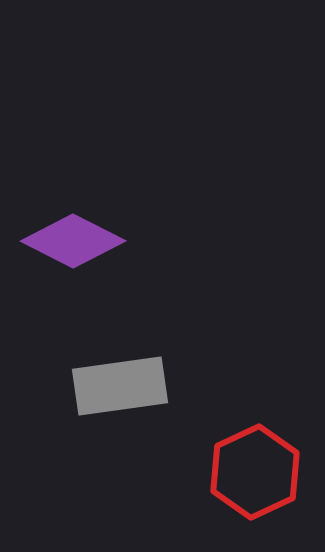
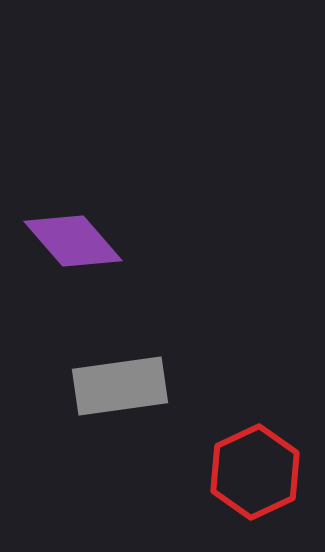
purple diamond: rotated 22 degrees clockwise
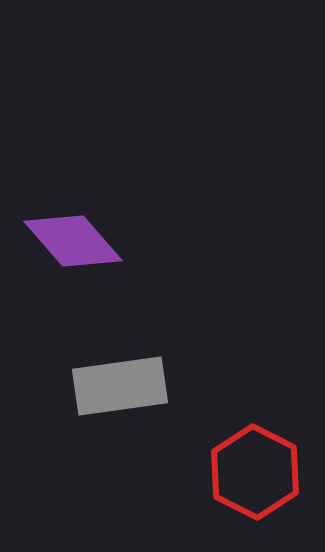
red hexagon: rotated 8 degrees counterclockwise
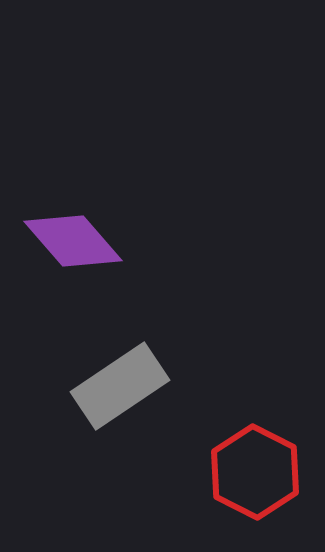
gray rectangle: rotated 26 degrees counterclockwise
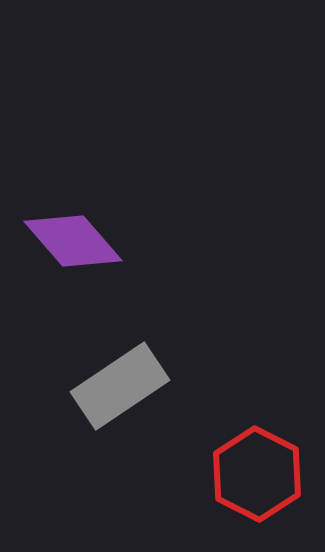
red hexagon: moved 2 px right, 2 px down
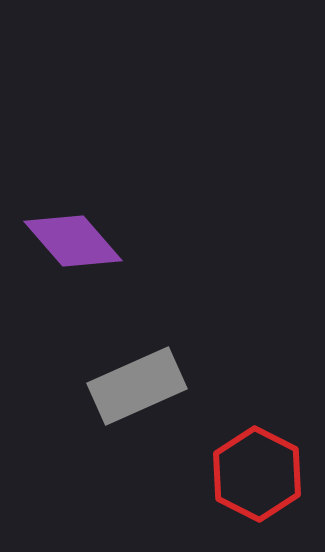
gray rectangle: moved 17 px right; rotated 10 degrees clockwise
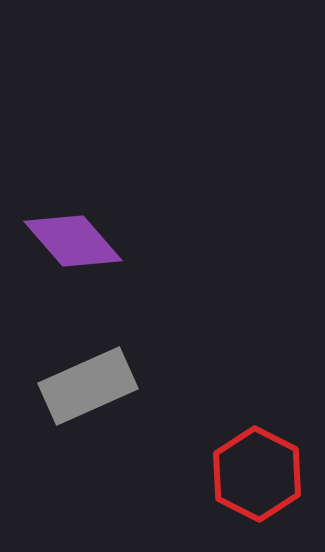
gray rectangle: moved 49 px left
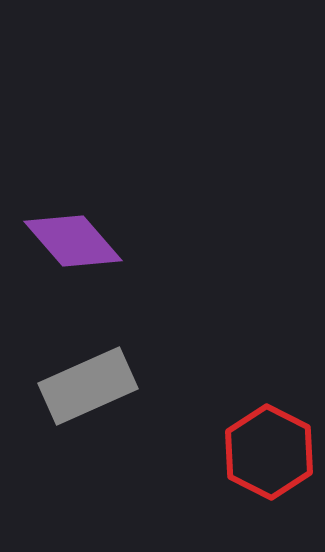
red hexagon: moved 12 px right, 22 px up
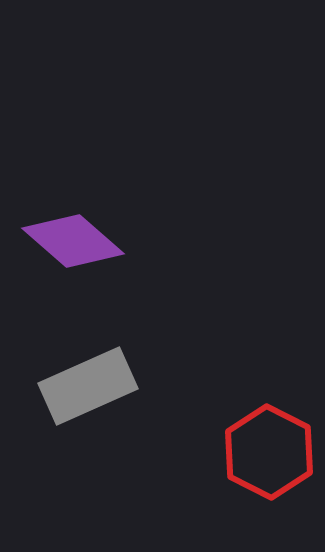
purple diamond: rotated 8 degrees counterclockwise
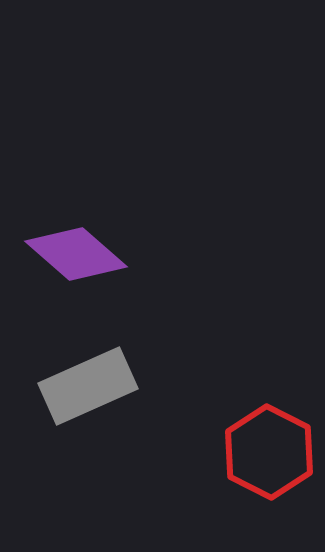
purple diamond: moved 3 px right, 13 px down
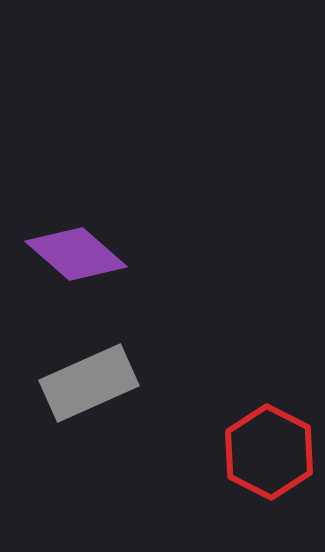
gray rectangle: moved 1 px right, 3 px up
